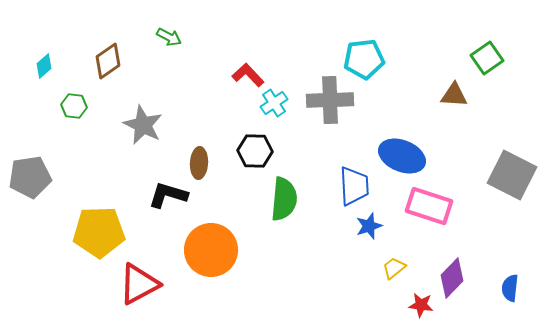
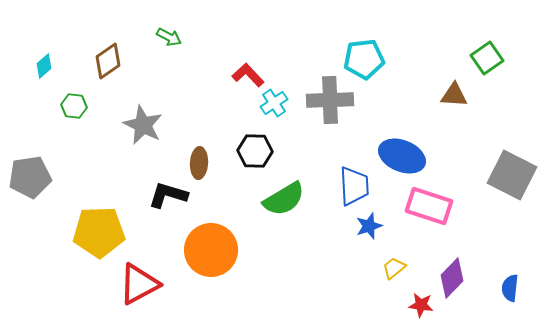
green semicircle: rotated 54 degrees clockwise
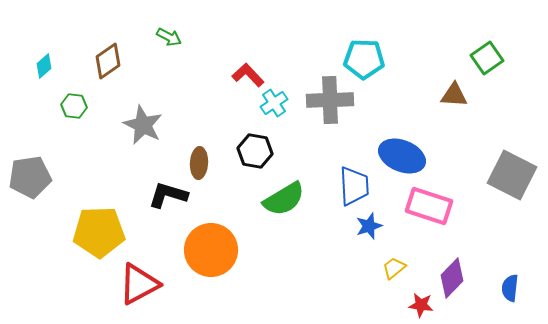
cyan pentagon: rotated 9 degrees clockwise
black hexagon: rotated 8 degrees clockwise
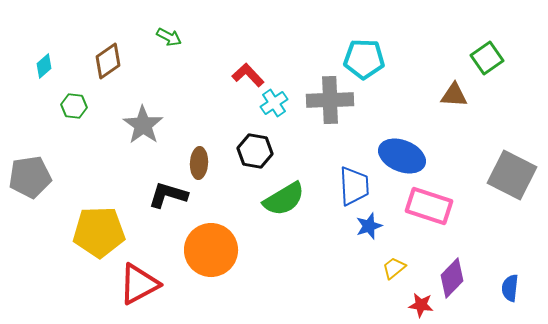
gray star: rotated 9 degrees clockwise
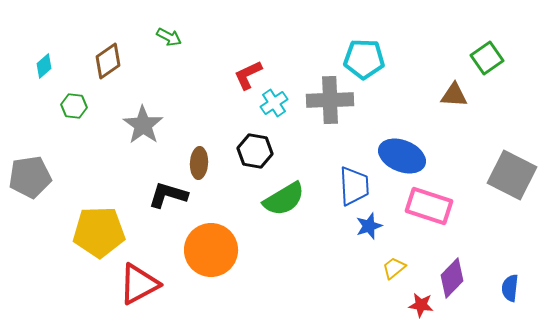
red L-shape: rotated 72 degrees counterclockwise
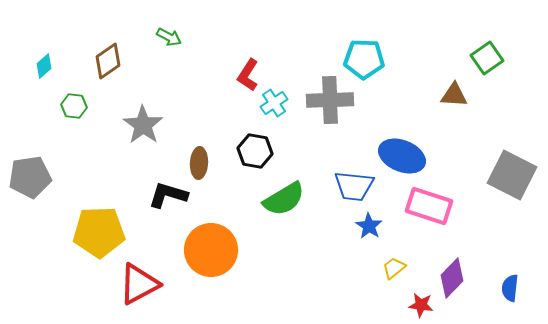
red L-shape: rotated 32 degrees counterclockwise
blue trapezoid: rotated 99 degrees clockwise
blue star: rotated 20 degrees counterclockwise
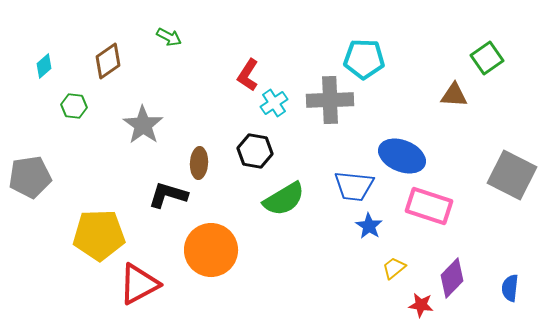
yellow pentagon: moved 3 px down
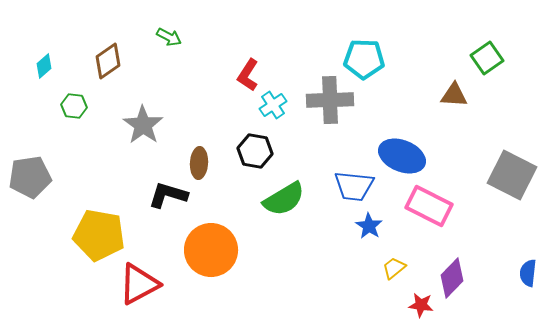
cyan cross: moved 1 px left, 2 px down
pink rectangle: rotated 9 degrees clockwise
yellow pentagon: rotated 12 degrees clockwise
blue semicircle: moved 18 px right, 15 px up
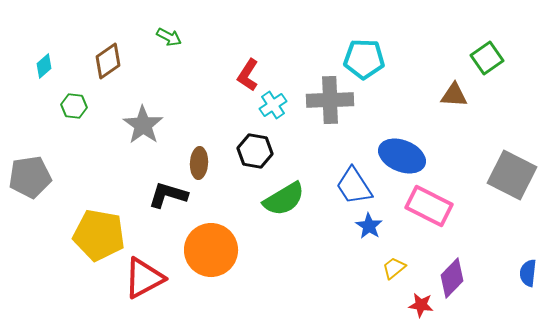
blue trapezoid: rotated 51 degrees clockwise
red triangle: moved 5 px right, 6 px up
